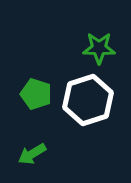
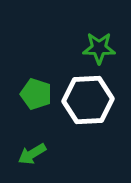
white hexagon: rotated 15 degrees clockwise
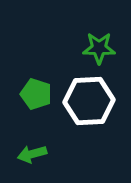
white hexagon: moved 1 px right, 1 px down
green arrow: rotated 16 degrees clockwise
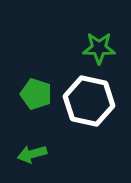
white hexagon: rotated 15 degrees clockwise
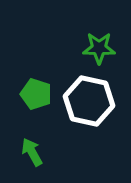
green arrow: moved 2 px up; rotated 76 degrees clockwise
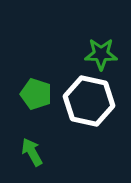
green star: moved 2 px right, 6 px down
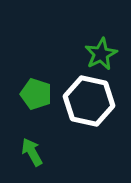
green star: rotated 28 degrees counterclockwise
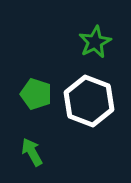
green star: moved 6 px left, 12 px up
white hexagon: rotated 9 degrees clockwise
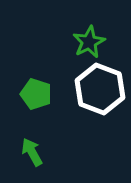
green star: moved 6 px left
white hexagon: moved 11 px right, 12 px up
